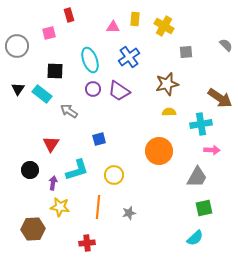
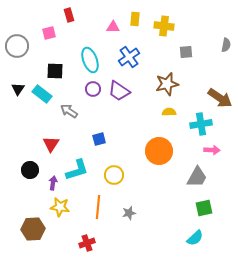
yellow cross: rotated 24 degrees counterclockwise
gray semicircle: rotated 56 degrees clockwise
red cross: rotated 14 degrees counterclockwise
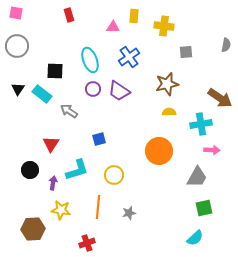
yellow rectangle: moved 1 px left, 3 px up
pink square: moved 33 px left, 20 px up; rotated 24 degrees clockwise
yellow star: moved 1 px right, 3 px down
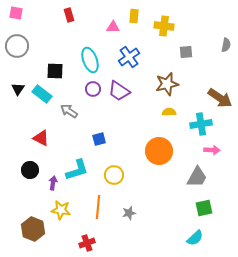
red triangle: moved 10 px left, 6 px up; rotated 36 degrees counterclockwise
brown hexagon: rotated 25 degrees clockwise
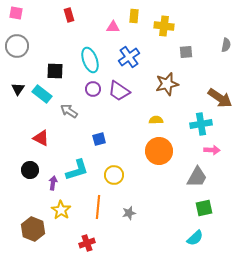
yellow semicircle: moved 13 px left, 8 px down
yellow star: rotated 24 degrees clockwise
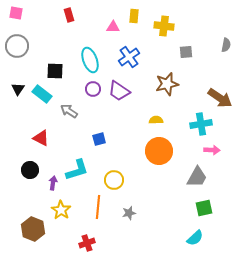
yellow circle: moved 5 px down
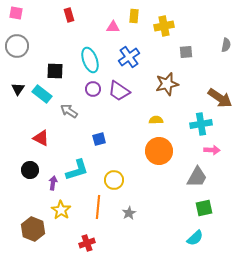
yellow cross: rotated 18 degrees counterclockwise
gray star: rotated 16 degrees counterclockwise
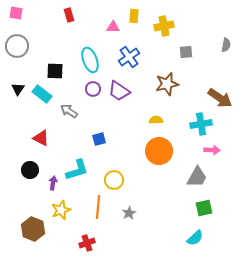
yellow star: rotated 18 degrees clockwise
